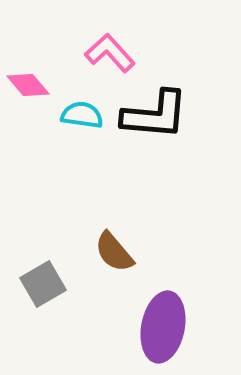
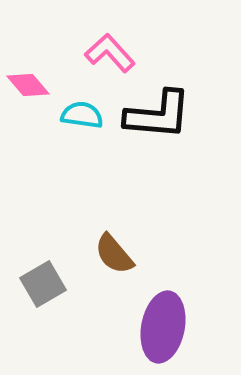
black L-shape: moved 3 px right
brown semicircle: moved 2 px down
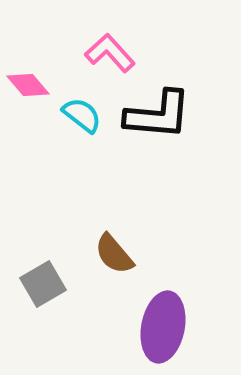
cyan semicircle: rotated 30 degrees clockwise
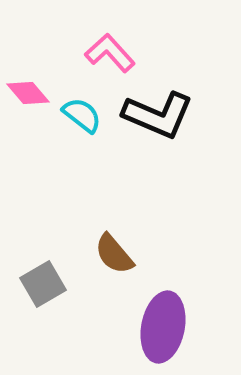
pink diamond: moved 8 px down
black L-shape: rotated 18 degrees clockwise
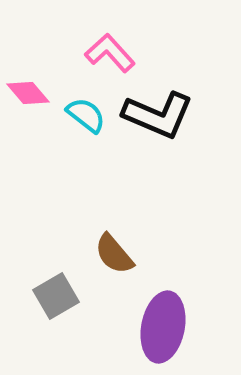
cyan semicircle: moved 4 px right
gray square: moved 13 px right, 12 px down
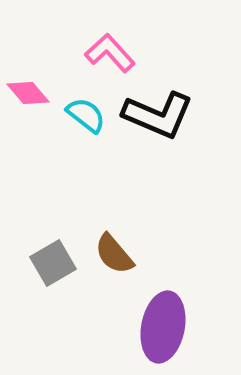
gray square: moved 3 px left, 33 px up
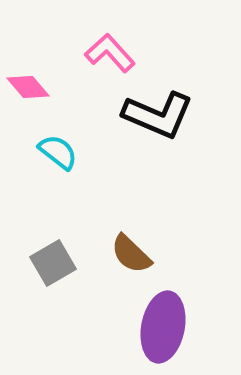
pink diamond: moved 6 px up
cyan semicircle: moved 28 px left, 37 px down
brown semicircle: moved 17 px right; rotated 6 degrees counterclockwise
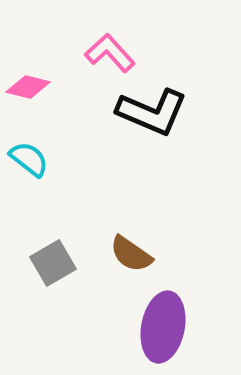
pink diamond: rotated 36 degrees counterclockwise
black L-shape: moved 6 px left, 3 px up
cyan semicircle: moved 29 px left, 7 px down
brown semicircle: rotated 9 degrees counterclockwise
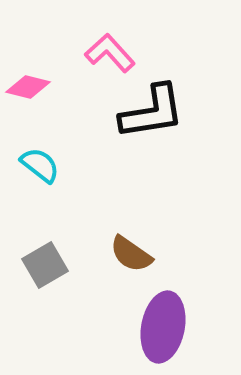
black L-shape: rotated 32 degrees counterclockwise
cyan semicircle: moved 11 px right, 6 px down
gray square: moved 8 px left, 2 px down
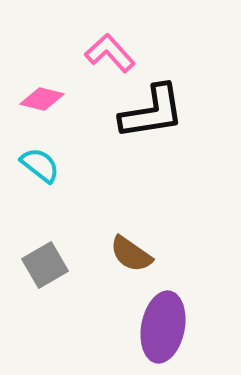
pink diamond: moved 14 px right, 12 px down
